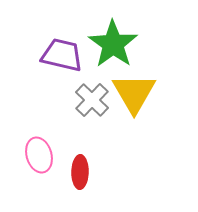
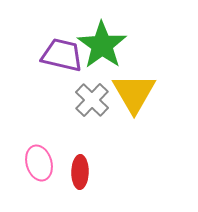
green star: moved 11 px left, 1 px down
pink ellipse: moved 8 px down
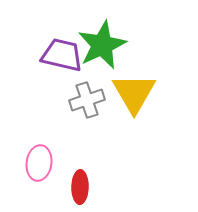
green star: rotated 12 degrees clockwise
gray cross: moved 5 px left; rotated 28 degrees clockwise
pink ellipse: rotated 24 degrees clockwise
red ellipse: moved 15 px down
